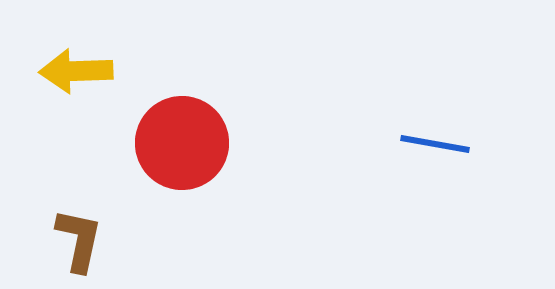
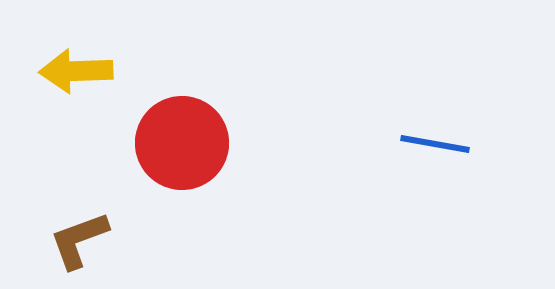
brown L-shape: rotated 122 degrees counterclockwise
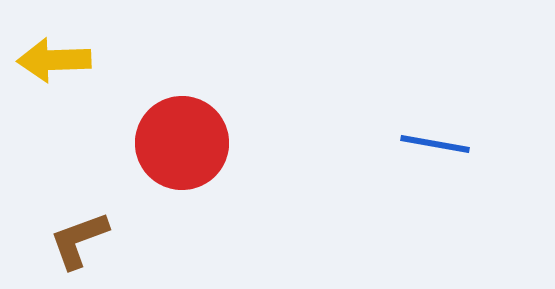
yellow arrow: moved 22 px left, 11 px up
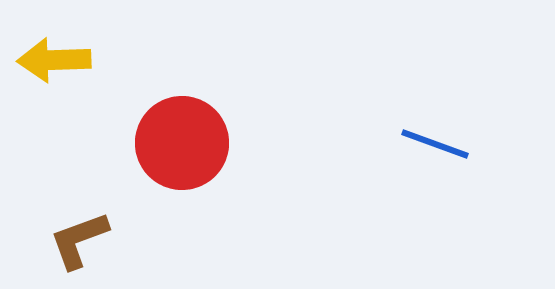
blue line: rotated 10 degrees clockwise
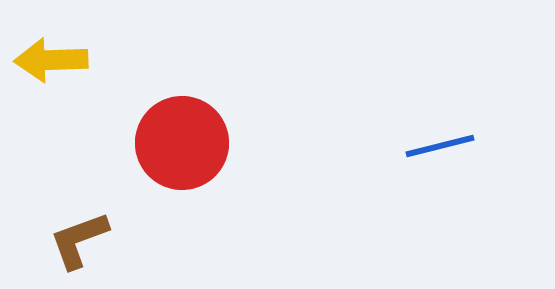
yellow arrow: moved 3 px left
blue line: moved 5 px right, 2 px down; rotated 34 degrees counterclockwise
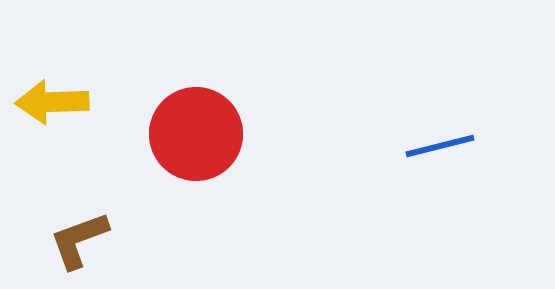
yellow arrow: moved 1 px right, 42 px down
red circle: moved 14 px right, 9 px up
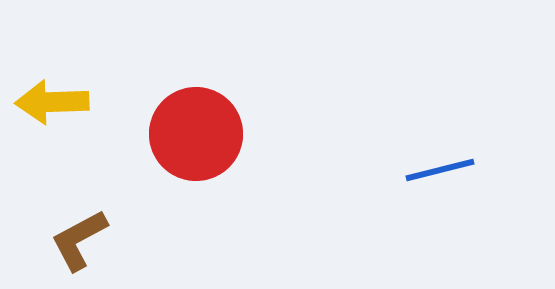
blue line: moved 24 px down
brown L-shape: rotated 8 degrees counterclockwise
